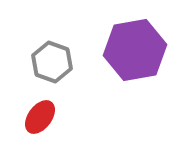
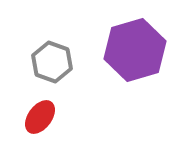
purple hexagon: rotated 6 degrees counterclockwise
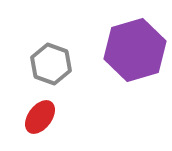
gray hexagon: moved 1 px left, 2 px down
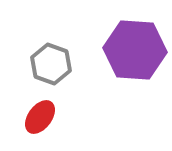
purple hexagon: rotated 20 degrees clockwise
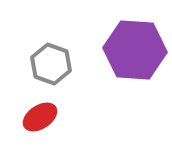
red ellipse: rotated 20 degrees clockwise
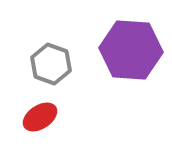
purple hexagon: moved 4 px left
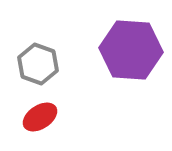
gray hexagon: moved 13 px left
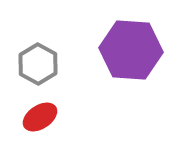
gray hexagon: rotated 9 degrees clockwise
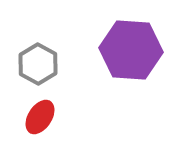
red ellipse: rotated 24 degrees counterclockwise
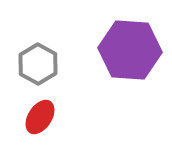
purple hexagon: moved 1 px left
